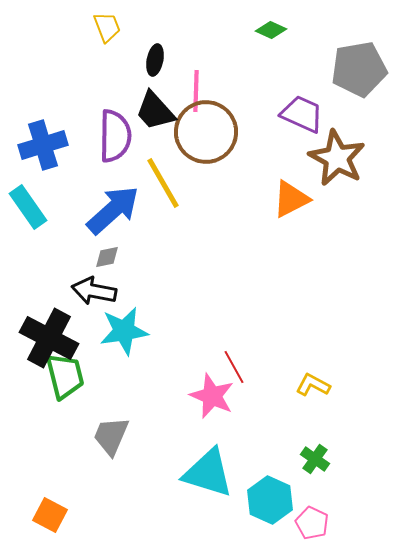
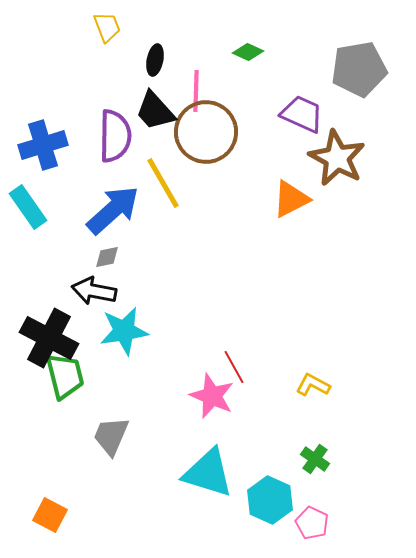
green diamond: moved 23 px left, 22 px down
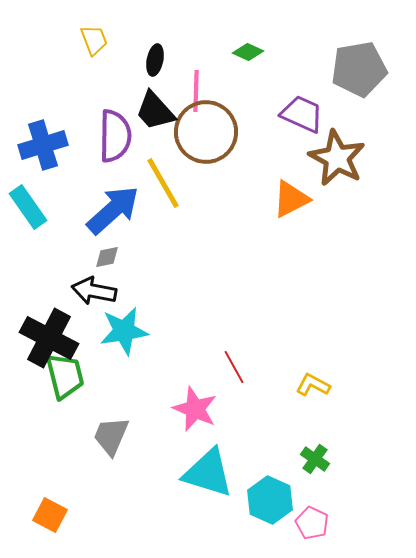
yellow trapezoid: moved 13 px left, 13 px down
pink star: moved 17 px left, 13 px down
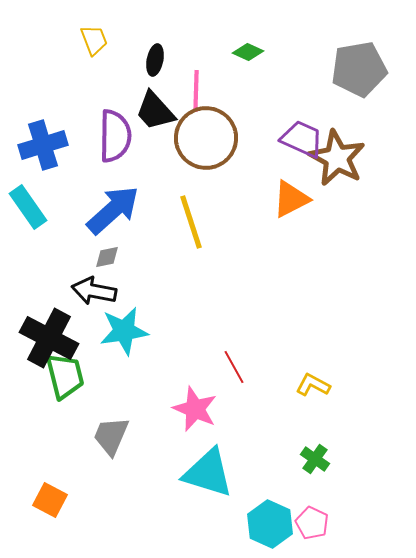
purple trapezoid: moved 25 px down
brown circle: moved 6 px down
yellow line: moved 28 px right, 39 px down; rotated 12 degrees clockwise
cyan hexagon: moved 24 px down
orange square: moved 15 px up
